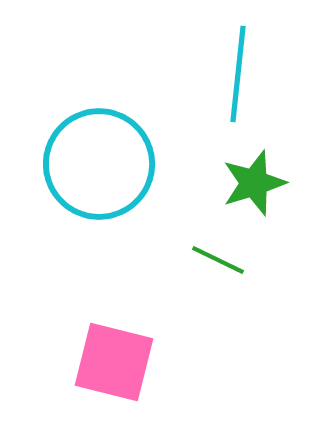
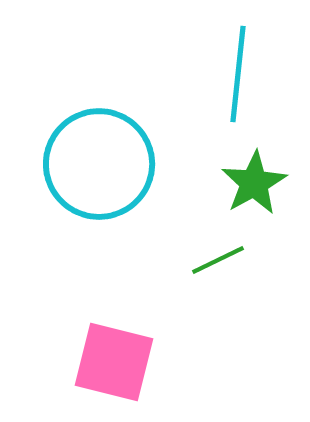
green star: rotated 12 degrees counterclockwise
green line: rotated 52 degrees counterclockwise
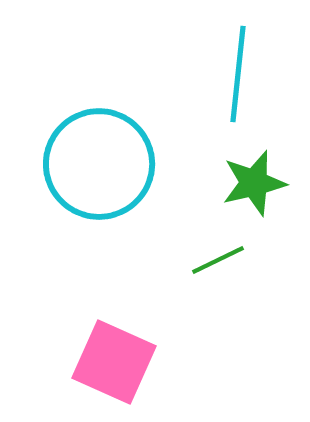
green star: rotated 16 degrees clockwise
pink square: rotated 10 degrees clockwise
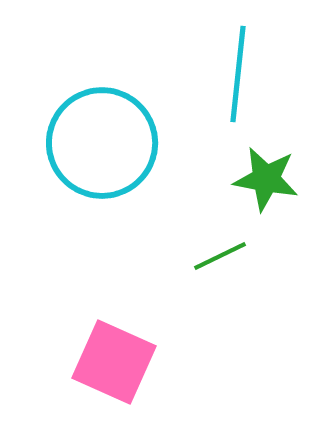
cyan circle: moved 3 px right, 21 px up
green star: moved 12 px right, 4 px up; rotated 24 degrees clockwise
green line: moved 2 px right, 4 px up
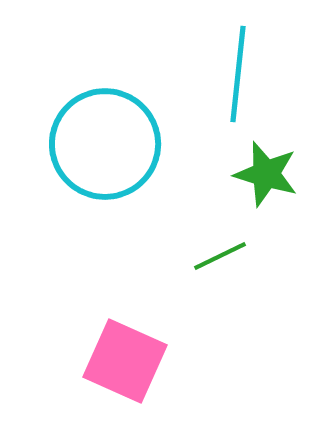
cyan circle: moved 3 px right, 1 px down
green star: moved 5 px up; rotated 6 degrees clockwise
pink square: moved 11 px right, 1 px up
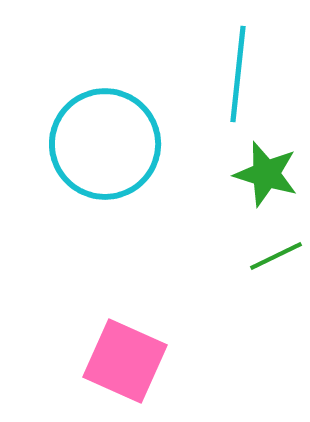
green line: moved 56 px right
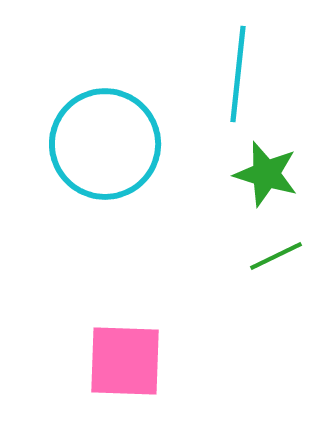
pink square: rotated 22 degrees counterclockwise
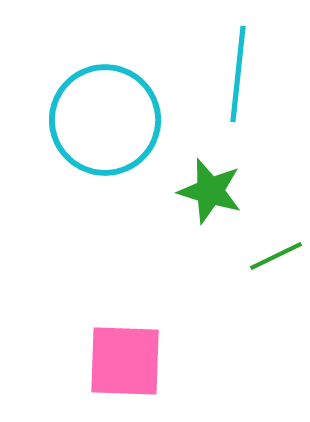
cyan circle: moved 24 px up
green star: moved 56 px left, 17 px down
